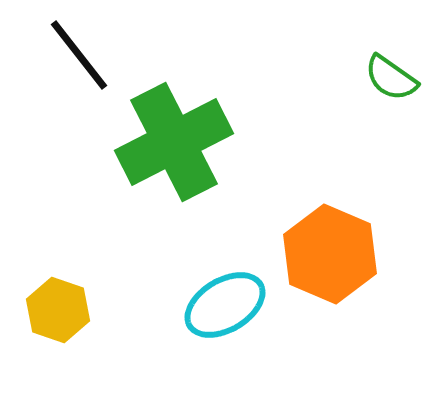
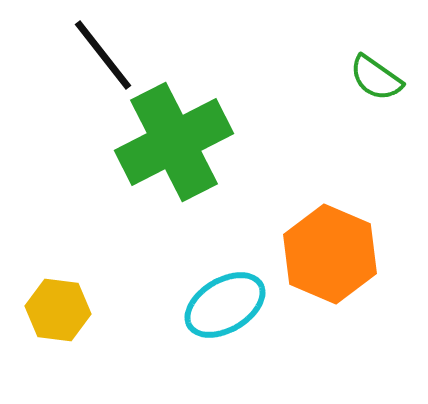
black line: moved 24 px right
green semicircle: moved 15 px left
yellow hexagon: rotated 12 degrees counterclockwise
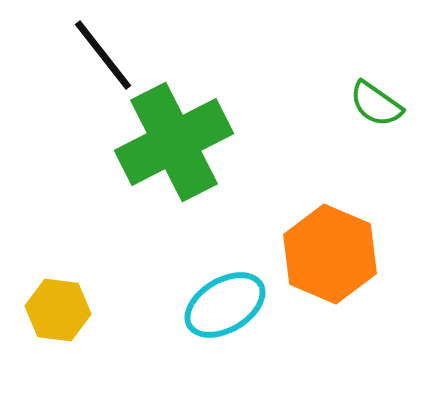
green semicircle: moved 26 px down
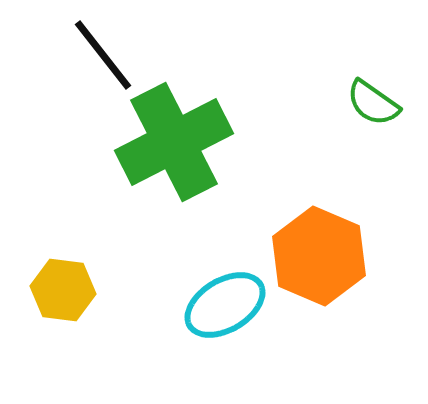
green semicircle: moved 3 px left, 1 px up
orange hexagon: moved 11 px left, 2 px down
yellow hexagon: moved 5 px right, 20 px up
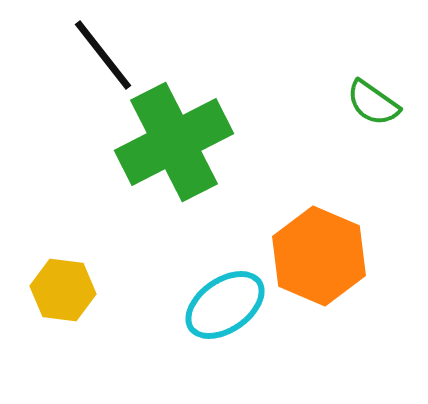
cyan ellipse: rotated 4 degrees counterclockwise
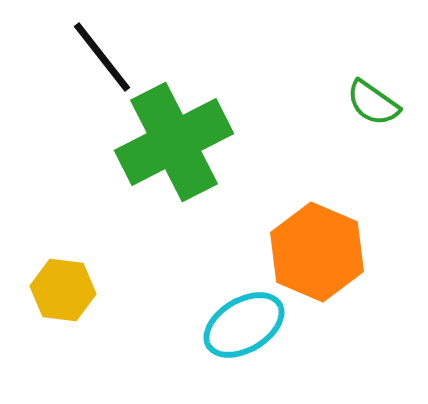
black line: moved 1 px left, 2 px down
orange hexagon: moved 2 px left, 4 px up
cyan ellipse: moved 19 px right, 20 px down; rotated 4 degrees clockwise
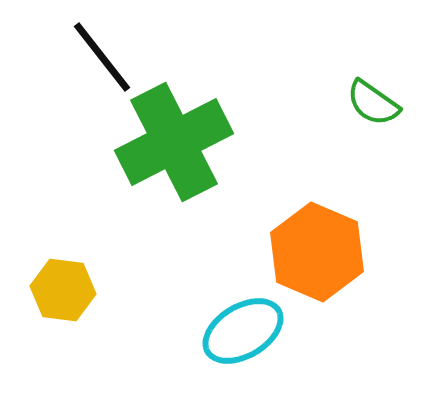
cyan ellipse: moved 1 px left, 6 px down
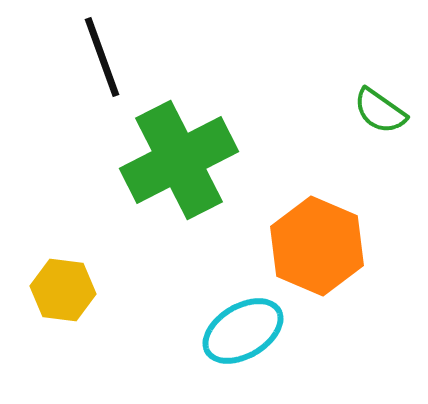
black line: rotated 18 degrees clockwise
green semicircle: moved 7 px right, 8 px down
green cross: moved 5 px right, 18 px down
orange hexagon: moved 6 px up
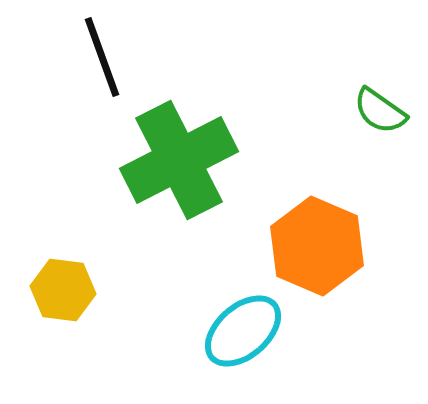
cyan ellipse: rotated 10 degrees counterclockwise
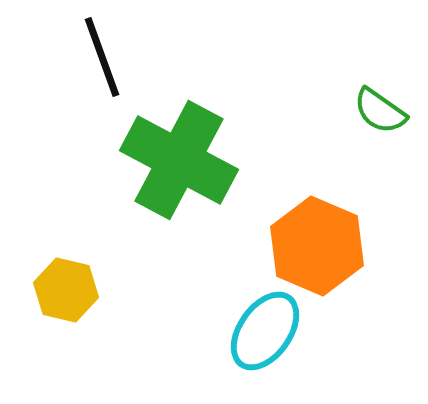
green cross: rotated 35 degrees counterclockwise
yellow hexagon: moved 3 px right; rotated 6 degrees clockwise
cyan ellipse: moved 22 px right; rotated 14 degrees counterclockwise
